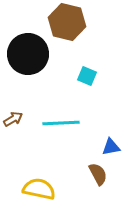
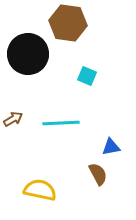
brown hexagon: moved 1 px right, 1 px down; rotated 6 degrees counterclockwise
yellow semicircle: moved 1 px right, 1 px down
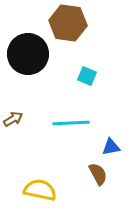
cyan line: moved 10 px right
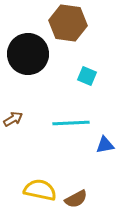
blue triangle: moved 6 px left, 2 px up
brown semicircle: moved 22 px left, 25 px down; rotated 90 degrees clockwise
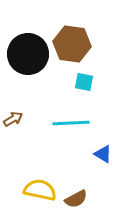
brown hexagon: moved 4 px right, 21 px down
cyan square: moved 3 px left, 6 px down; rotated 12 degrees counterclockwise
blue triangle: moved 2 px left, 9 px down; rotated 42 degrees clockwise
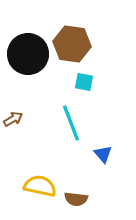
cyan line: rotated 72 degrees clockwise
blue triangle: rotated 18 degrees clockwise
yellow semicircle: moved 4 px up
brown semicircle: rotated 35 degrees clockwise
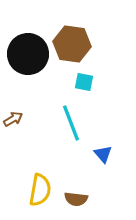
yellow semicircle: moved 4 px down; rotated 88 degrees clockwise
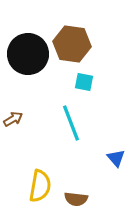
blue triangle: moved 13 px right, 4 px down
yellow semicircle: moved 4 px up
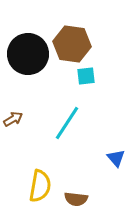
cyan square: moved 2 px right, 6 px up; rotated 18 degrees counterclockwise
cyan line: moved 4 px left; rotated 54 degrees clockwise
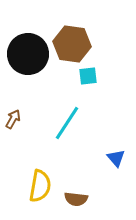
cyan square: moved 2 px right
brown arrow: rotated 30 degrees counterclockwise
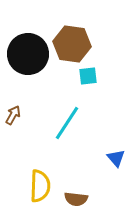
brown arrow: moved 4 px up
yellow semicircle: rotated 8 degrees counterclockwise
